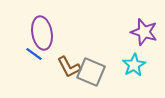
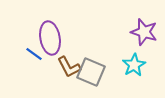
purple ellipse: moved 8 px right, 5 px down
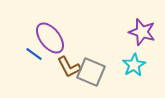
purple star: moved 2 px left
purple ellipse: rotated 28 degrees counterclockwise
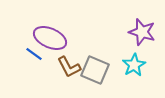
purple ellipse: rotated 28 degrees counterclockwise
gray square: moved 4 px right, 2 px up
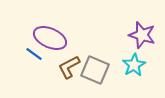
purple star: moved 3 px down
brown L-shape: rotated 90 degrees clockwise
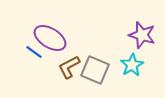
purple ellipse: rotated 8 degrees clockwise
blue line: moved 2 px up
cyan star: moved 2 px left
